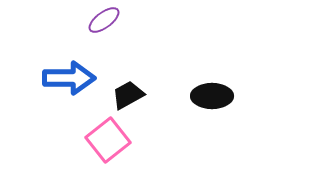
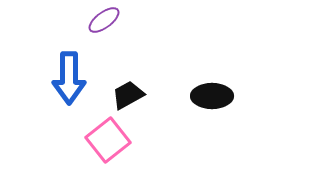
blue arrow: rotated 90 degrees clockwise
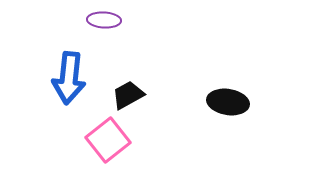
purple ellipse: rotated 40 degrees clockwise
blue arrow: rotated 6 degrees clockwise
black ellipse: moved 16 px right, 6 px down; rotated 9 degrees clockwise
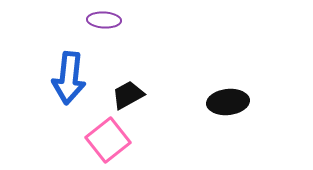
black ellipse: rotated 15 degrees counterclockwise
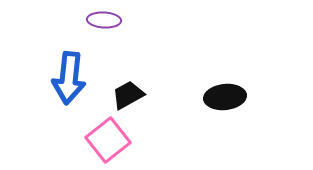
black ellipse: moved 3 px left, 5 px up
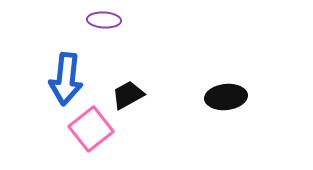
blue arrow: moved 3 px left, 1 px down
black ellipse: moved 1 px right
pink square: moved 17 px left, 11 px up
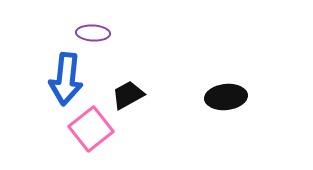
purple ellipse: moved 11 px left, 13 px down
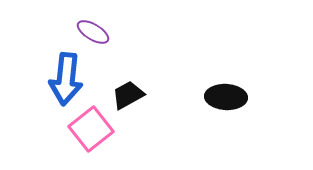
purple ellipse: moved 1 px up; rotated 28 degrees clockwise
black ellipse: rotated 9 degrees clockwise
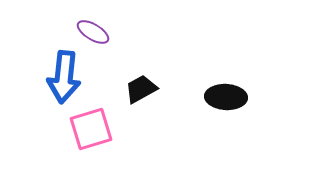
blue arrow: moved 2 px left, 2 px up
black trapezoid: moved 13 px right, 6 px up
pink square: rotated 21 degrees clockwise
